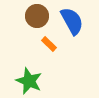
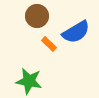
blue semicircle: moved 4 px right, 11 px down; rotated 88 degrees clockwise
green star: rotated 12 degrees counterclockwise
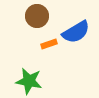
orange rectangle: rotated 63 degrees counterclockwise
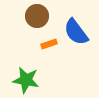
blue semicircle: rotated 84 degrees clockwise
green star: moved 3 px left, 1 px up
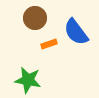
brown circle: moved 2 px left, 2 px down
green star: moved 2 px right
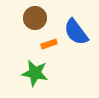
green star: moved 7 px right, 7 px up
